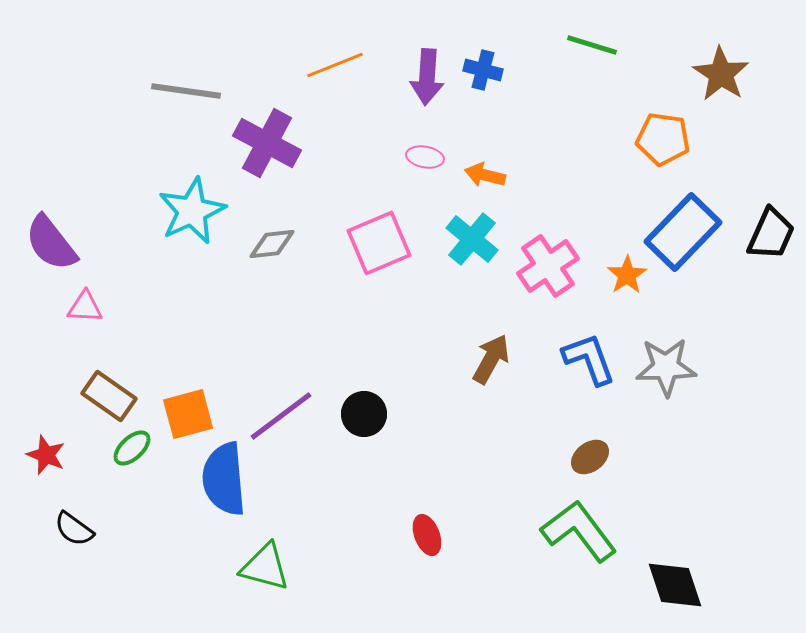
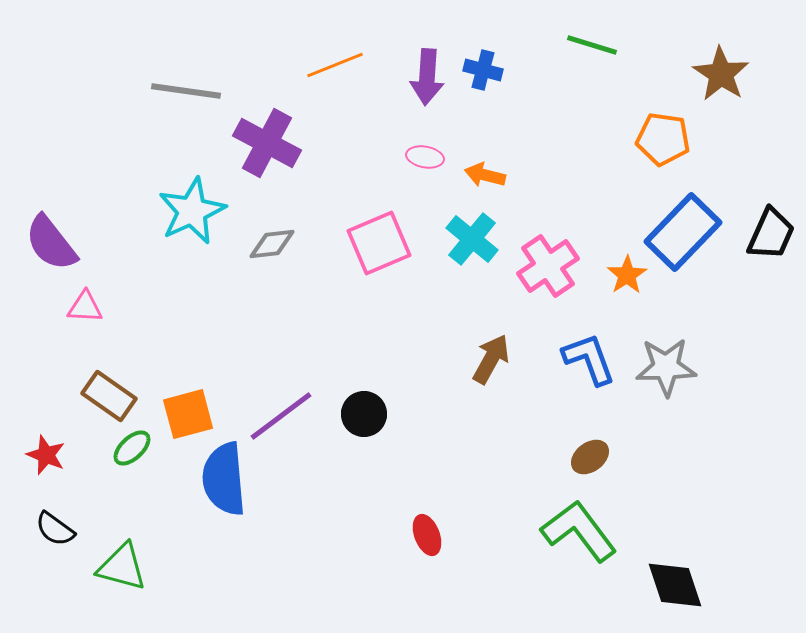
black semicircle: moved 19 px left
green triangle: moved 143 px left
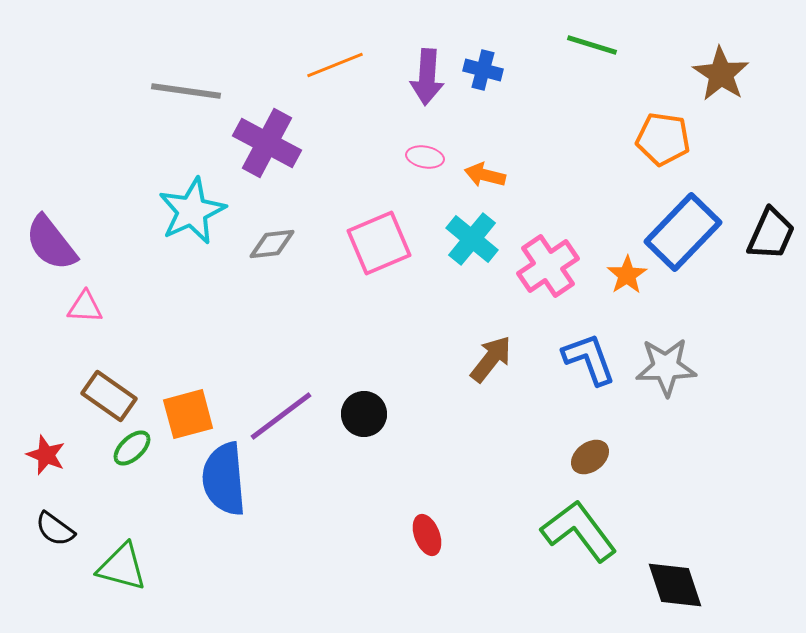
brown arrow: rotated 9 degrees clockwise
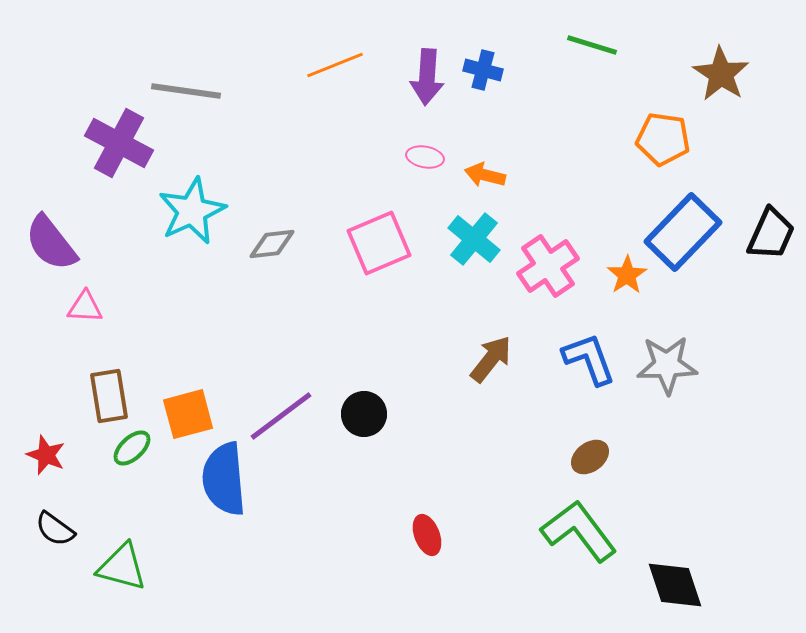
purple cross: moved 148 px left
cyan cross: moved 2 px right
gray star: moved 1 px right, 2 px up
brown rectangle: rotated 46 degrees clockwise
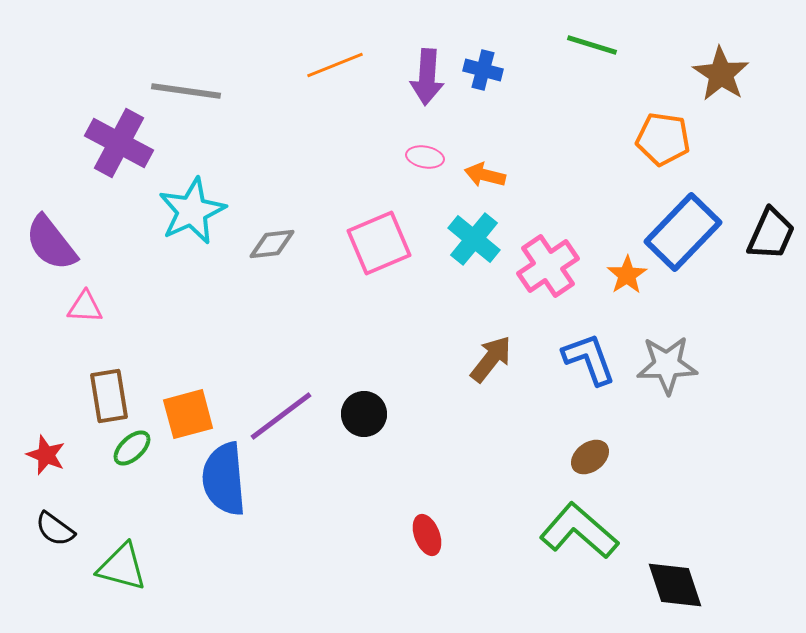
green L-shape: rotated 12 degrees counterclockwise
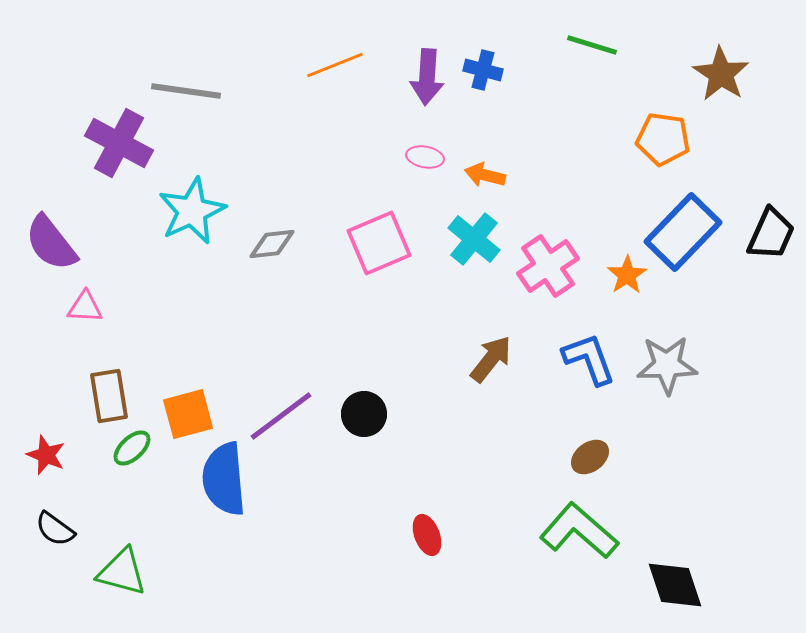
green triangle: moved 5 px down
